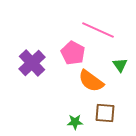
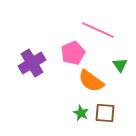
pink pentagon: rotated 20 degrees clockwise
purple cross: rotated 12 degrees clockwise
green star: moved 6 px right, 9 px up; rotated 28 degrees clockwise
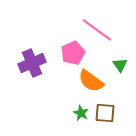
pink line: moved 1 px left; rotated 12 degrees clockwise
purple cross: rotated 8 degrees clockwise
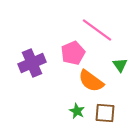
green star: moved 4 px left, 2 px up
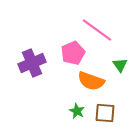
orange semicircle: rotated 16 degrees counterclockwise
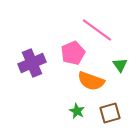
brown square: moved 5 px right; rotated 20 degrees counterclockwise
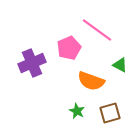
pink pentagon: moved 4 px left, 5 px up
green triangle: rotated 28 degrees counterclockwise
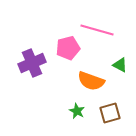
pink line: rotated 20 degrees counterclockwise
pink pentagon: moved 1 px left; rotated 10 degrees clockwise
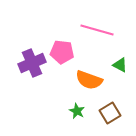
pink pentagon: moved 6 px left, 4 px down; rotated 20 degrees clockwise
orange semicircle: moved 2 px left, 1 px up
brown square: rotated 15 degrees counterclockwise
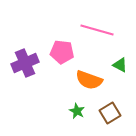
purple cross: moved 7 px left
